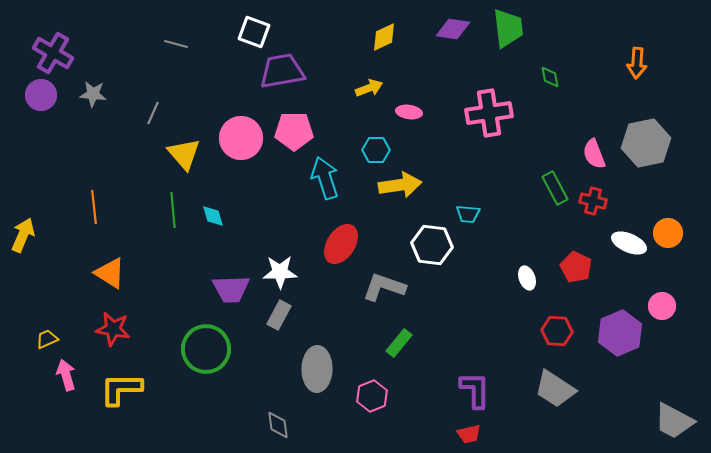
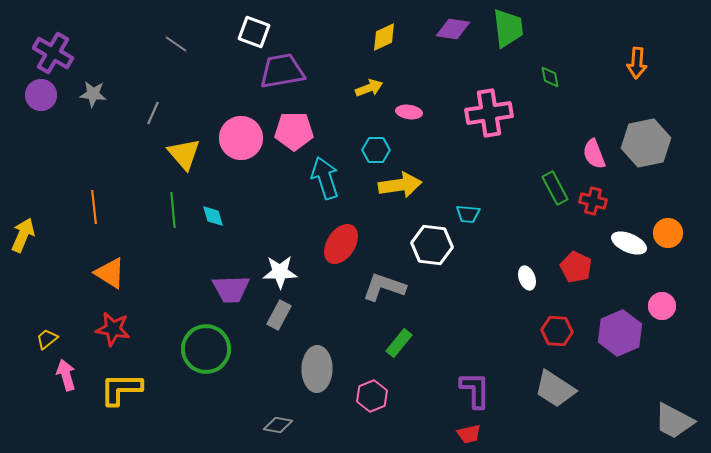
gray line at (176, 44): rotated 20 degrees clockwise
yellow trapezoid at (47, 339): rotated 15 degrees counterclockwise
gray diamond at (278, 425): rotated 72 degrees counterclockwise
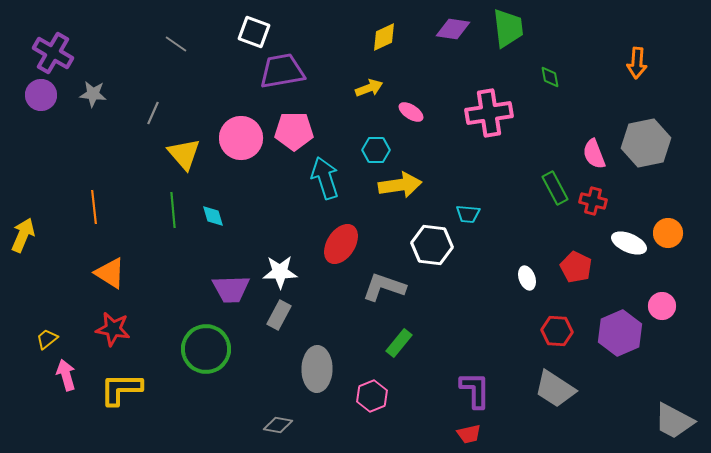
pink ellipse at (409, 112): moved 2 px right; rotated 25 degrees clockwise
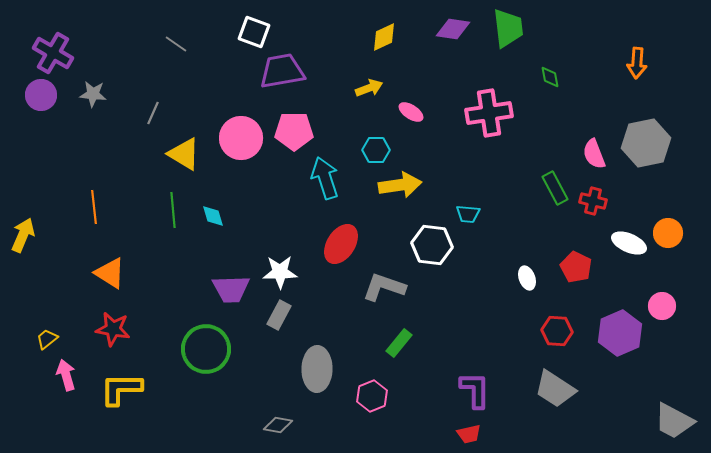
yellow triangle at (184, 154): rotated 18 degrees counterclockwise
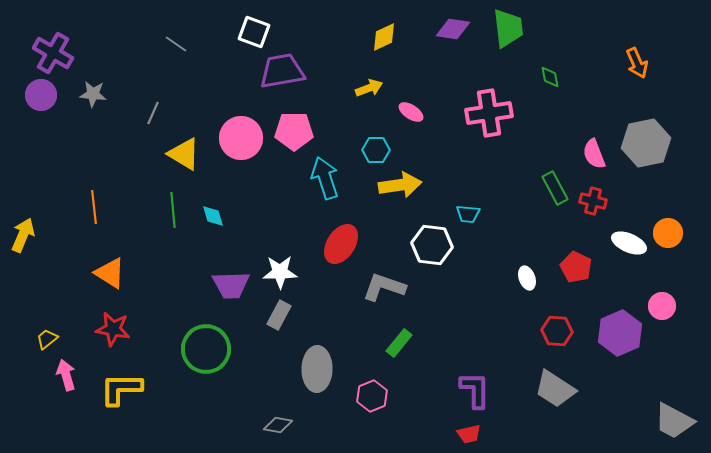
orange arrow at (637, 63): rotated 28 degrees counterclockwise
purple trapezoid at (231, 289): moved 4 px up
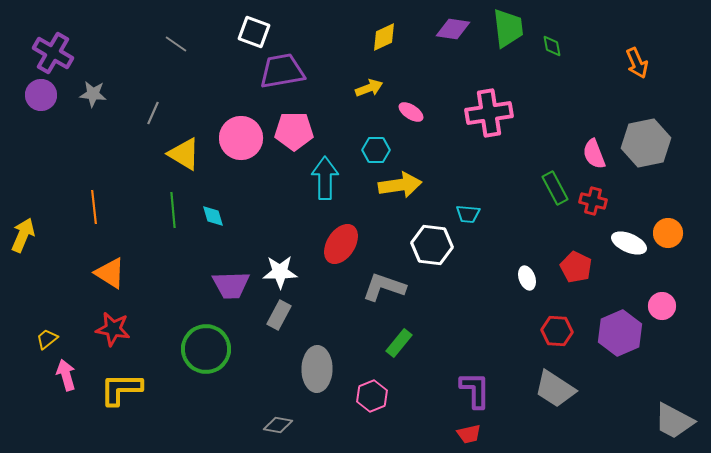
green diamond at (550, 77): moved 2 px right, 31 px up
cyan arrow at (325, 178): rotated 18 degrees clockwise
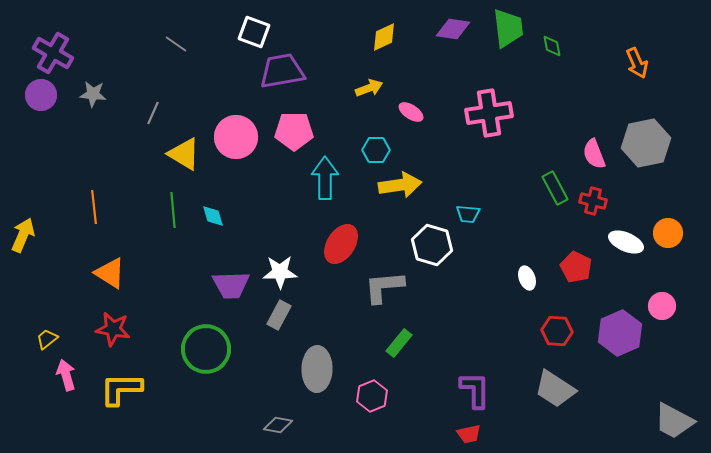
pink circle at (241, 138): moved 5 px left, 1 px up
white ellipse at (629, 243): moved 3 px left, 1 px up
white hexagon at (432, 245): rotated 9 degrees clockwise
gray L-shape at (384, 287): rotated 24 degrees counterclockwise
